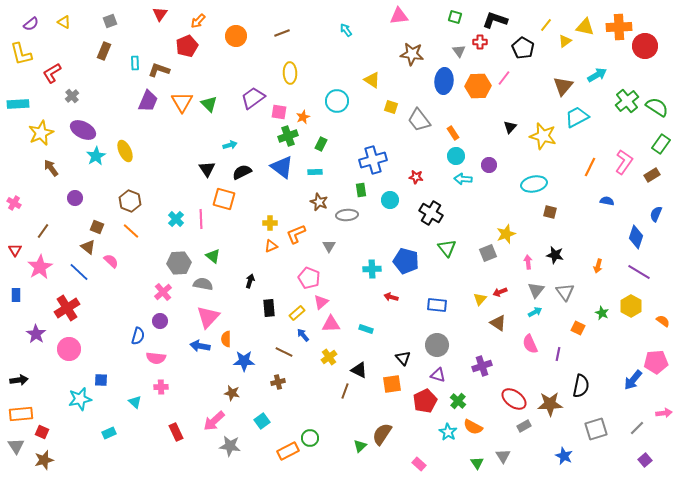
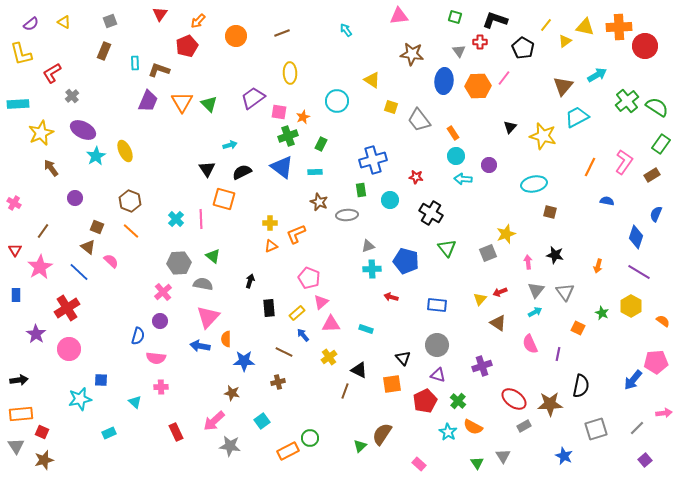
gray triangle at (329, 246): moved 39 px right; rotated 40 degrees clockwise
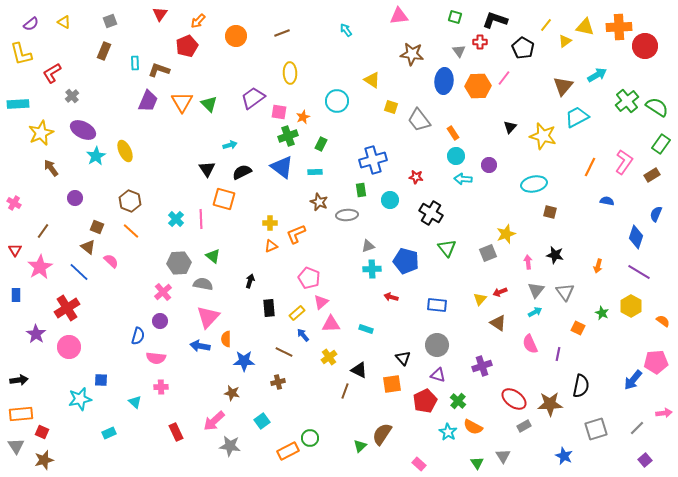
pink circle at (69, 349): moved 2 px up
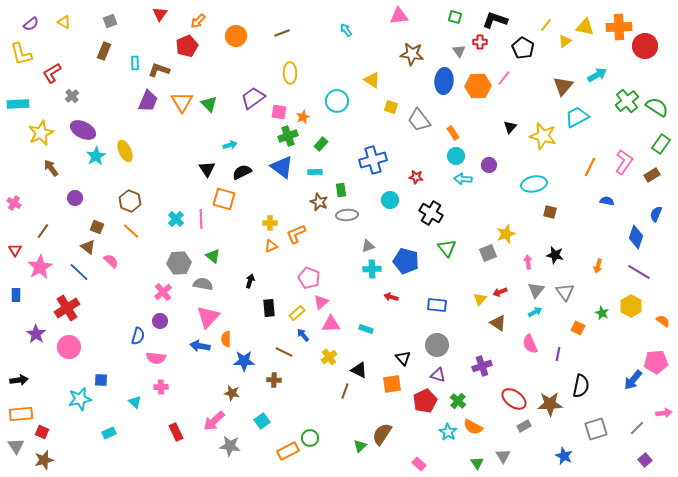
green rectangle at (321, 144): rotated 16 degrees clockwise
green rectangle at (361, 190): moved 20 px left
brown cross at (278, 382): moved 4 px left, 2 px up; rotated 16 degrees clockwise
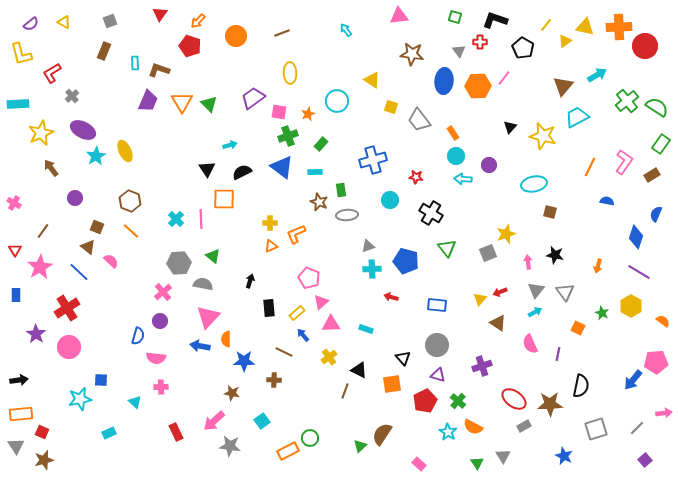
red pentagon at (187, 46): moved 3 px right; rotated 30 degrees counterclockwise
orange star at (303, 117): moved 5 px right, 3 px up
orange square at (224, 199): rotated 15 degrees counterclockwise
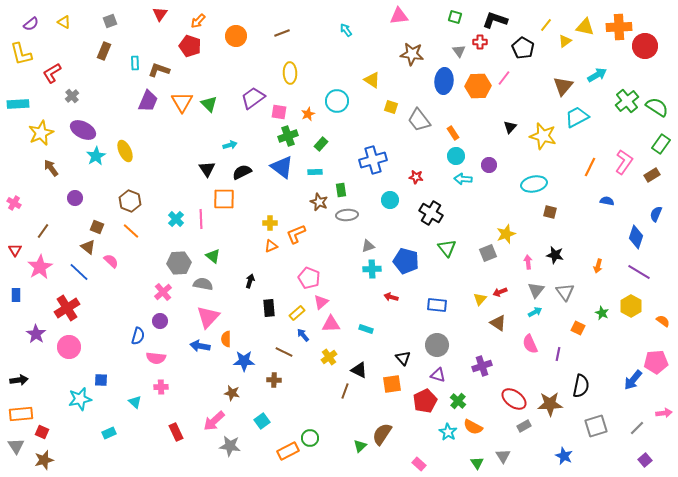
gray square at (596, 429): moved 3 px up
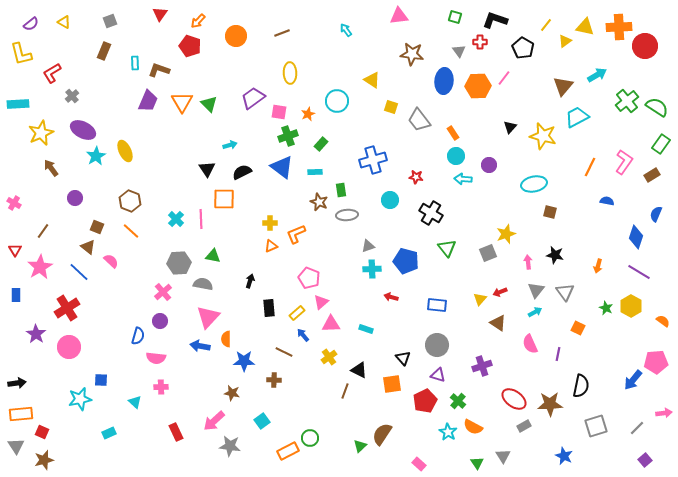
green triangle at (213, 256): rotated 28 degrees counterclockwise
green star at (602, 313): moved 4 px right, 5 px up
black arrow at (19, 380): moved 2 px left, 3 px down
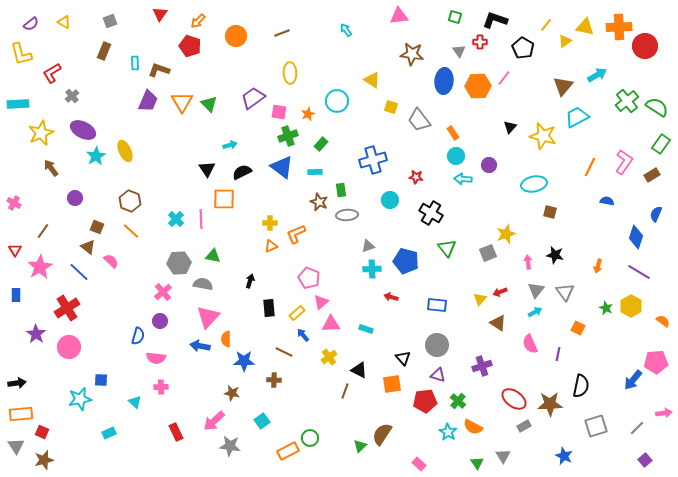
red pentagon at (425, 401): rotated 20 degrees clockwise
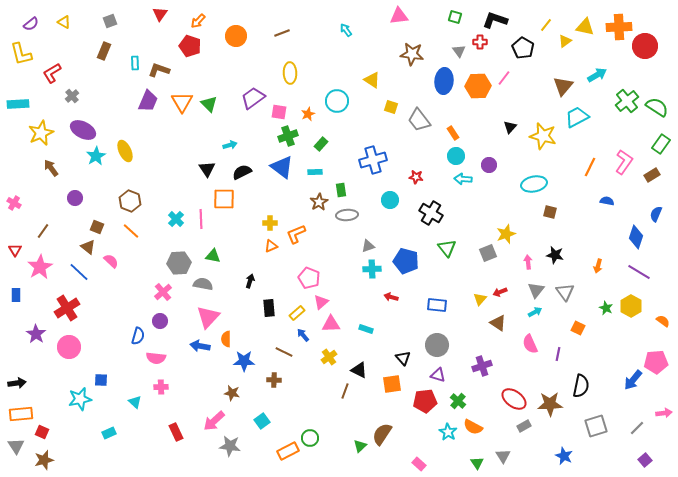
brown star at (319, 202): rotated 18 degrees clockwise
